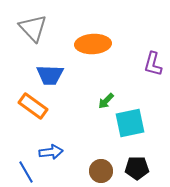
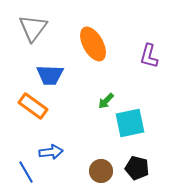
gray triangle: rotated 20 degrees clockwise
orange ellipse: rotated 64 degrees clockwise
purple L-shape: moved 4 px left, 8 px up
black pentagon: rotated 15 degrees clockwise
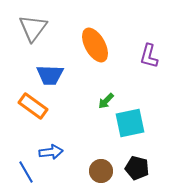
orange ellipse: moved 2 px right, 1 px down
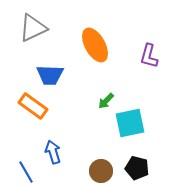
gray triangle: rotated 28 degrees clockwise
blue arrow: moved 2 px right; rotated 100 degrees counterclockwise
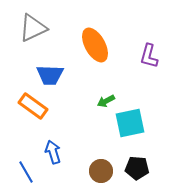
green arrow: rotated 18 degrees clockwise
black pentagon: rotated 10 degrees counterclockwise
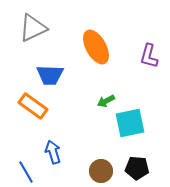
orange ellipse: moved 1 px right, 2 px down
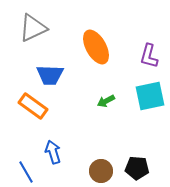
cyan square: moved 20 px right, 27 px up
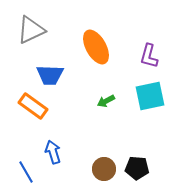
gray triangle: moved 2 px left, 2 px down
brown circle: moved 3 px right, 2 px up
